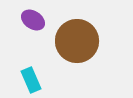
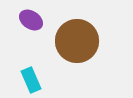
purple ellipse: moved 2 px left
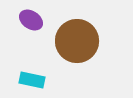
cyan rectangle: moved 1 px right; rotated 55 degrees counterclockwise
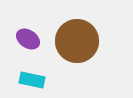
purple ellipse: moved 3 px left, 19 px down
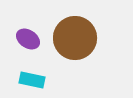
brown circle: moved 2 px left, 3 px up
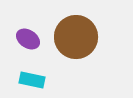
brown circle: moved 1 px right, 1 px up
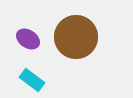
cyan rectangle: rotated 25 degrees clockwise
